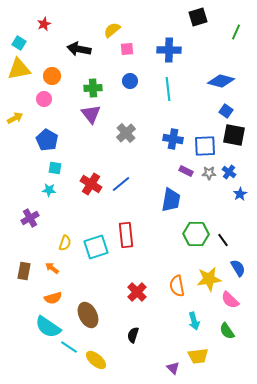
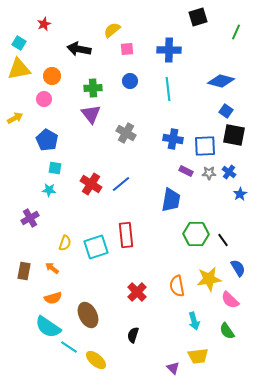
gray cross at (126, 133): rotated 18 degrees counterclockwise
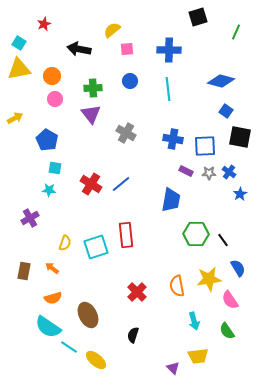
pink circle at (44, 99): moved 11 px right
black square at (234, 135): moved 6 px right, 2 px down
pink semicircle at (230, 300): rotated 12 degrees clockwise
